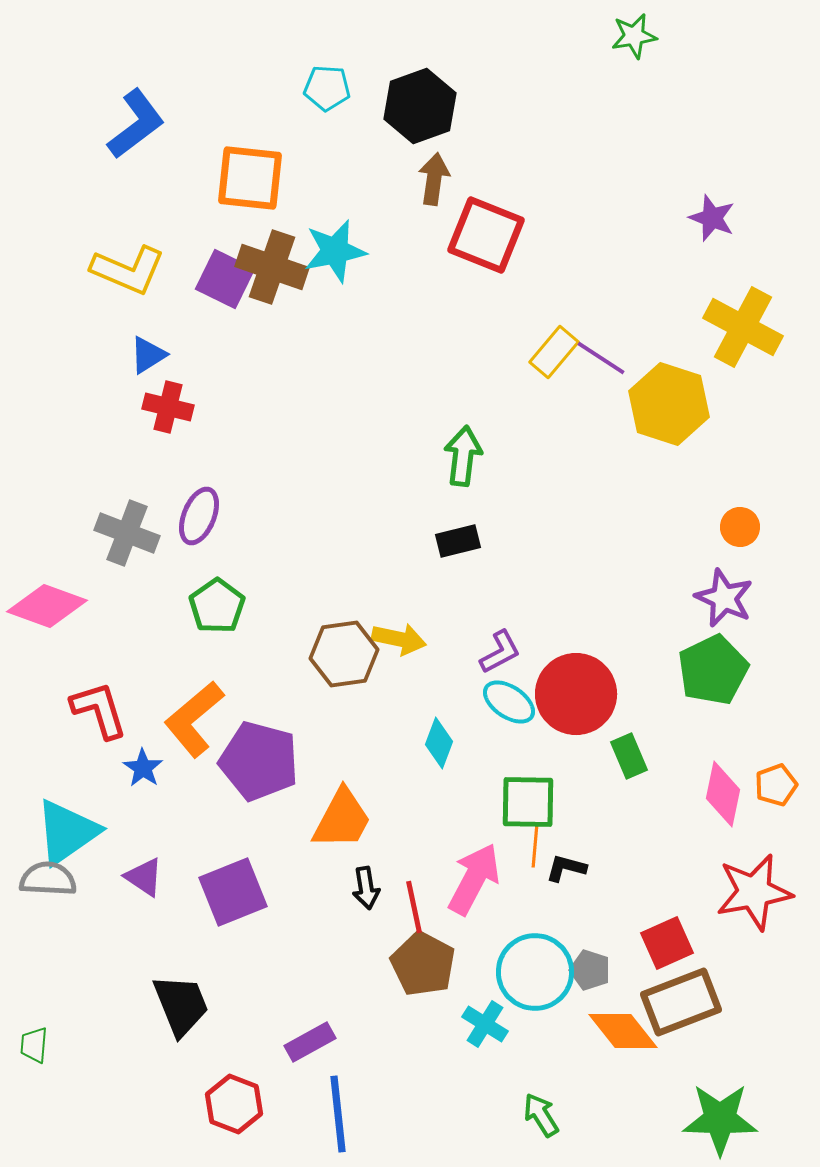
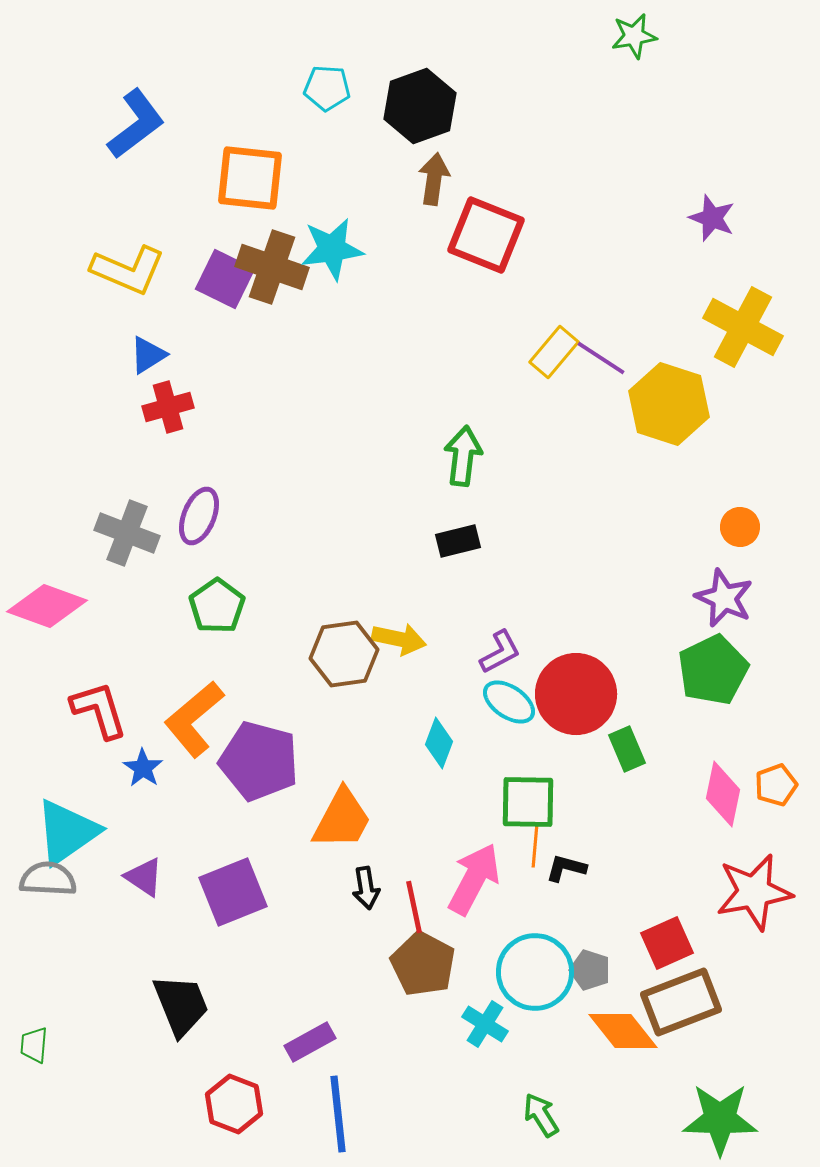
cyan star at (335, 251): moved 3 px left, 2 px up; rotated 4 degrees clockwise
red cross at (168, 407): rotated 30 degrees counterclockwise
green rectangle at (629, 756): moved 2 px left, 7 px up
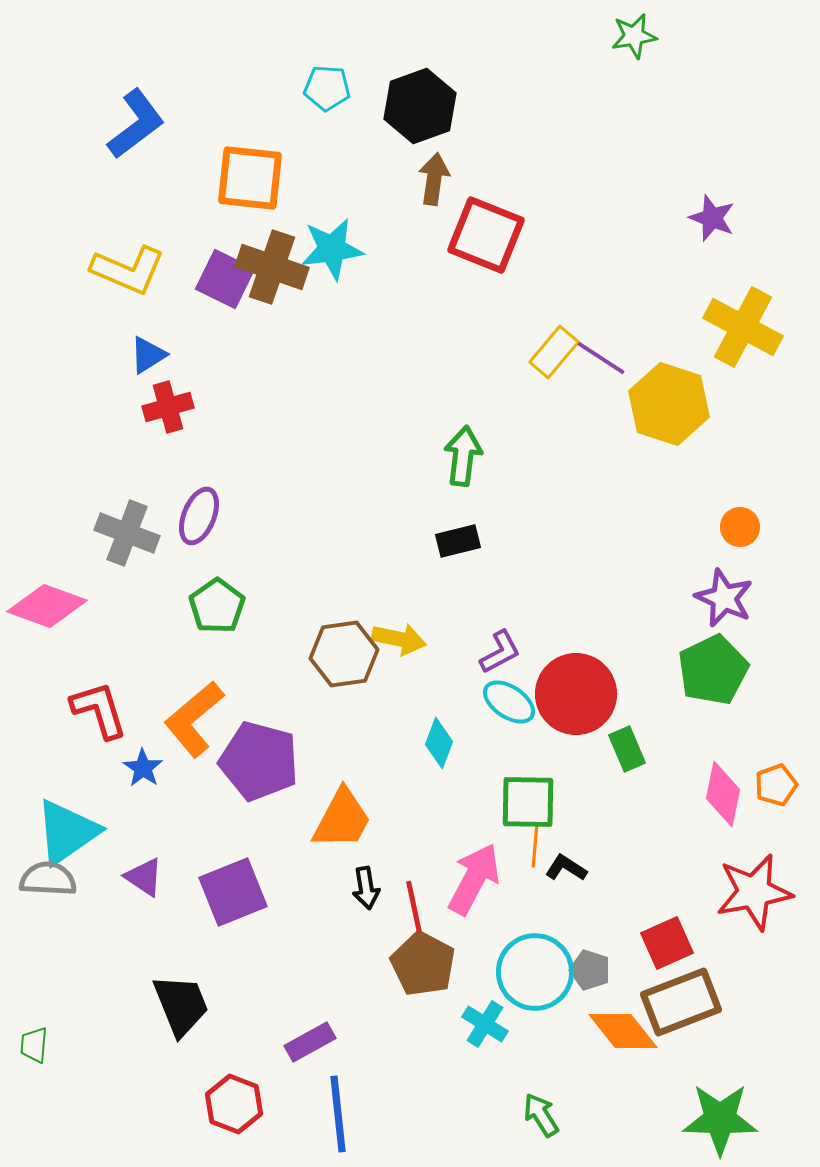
black L-shape at (566, 868): rotated 18 degrees clockwise
